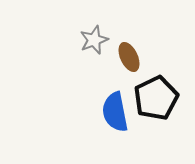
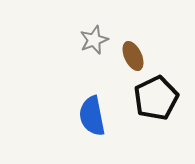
brown ellipse: moved 4 px right, 1 px up
blue semicircle: moved 23 px left, 4 px down
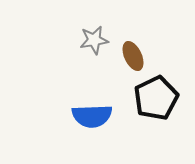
gray star: rotated 12 degrees clockwise
blue semicircle: rotated 81 degrees counterclockwise
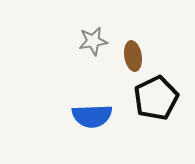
gray star: moved 1 px left, 1 px down
brown ellipse: rotated 16 degrees clockwise
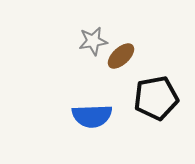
brown ellipse: moved 12 px left; rotated 56 degrees clockwise
black pentagon: rotated 15 degrees clockwise
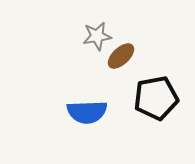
gray star: moved 4 px right, 5 px up
blue semicircle: moved 5 px left, 4 px up
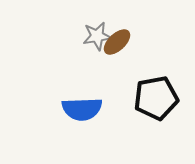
brown ellipse: moved 4 px left, 14 px up
blue semicircle: moved 5 px left, 3 px up
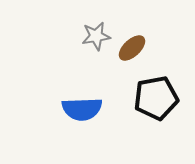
gray star: moved 1 px left
brown ellipse: moved 15 px right, 6 px down
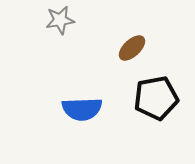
gray star: moved 36 px left, 16 px up
